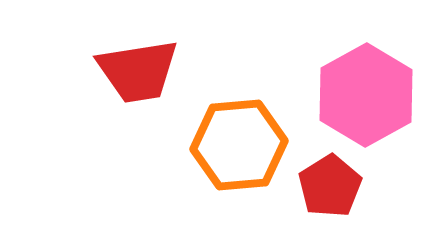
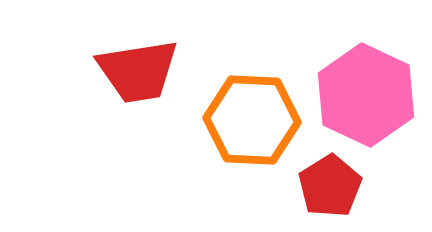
pink hexagon: rotated 6 degrees counterclockwise
orange hexagon: moved 13 px right, 25 px up; rotated 8 degrees clockwise
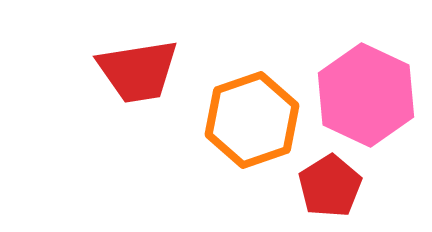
orange hexagon: rotated 22 degrees counterclockwise
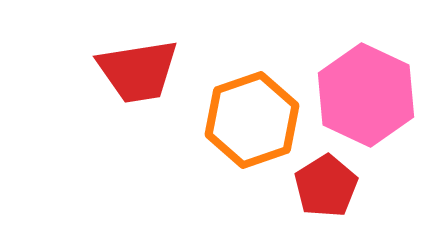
red pentagon: moved 4 px left
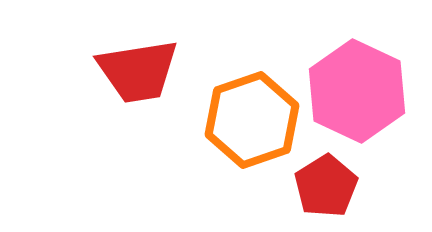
pink hexagon: moved 9 px left, 4 px up
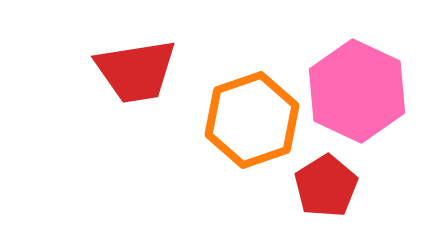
red trapezoid: moved 2 px left
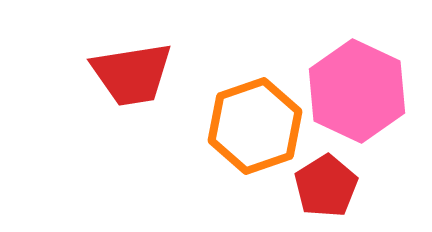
red trapezoid: moved 4 px left, 3 px down
orange hexagon: moved 3 px right, 6 px down
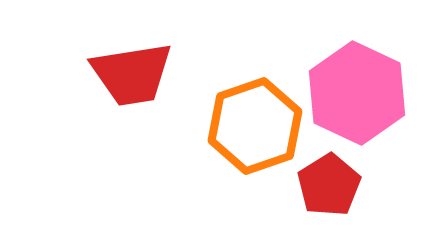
pink hexagon: moved 2 px down
red pentagon: moved 3 px right, 1 px up
